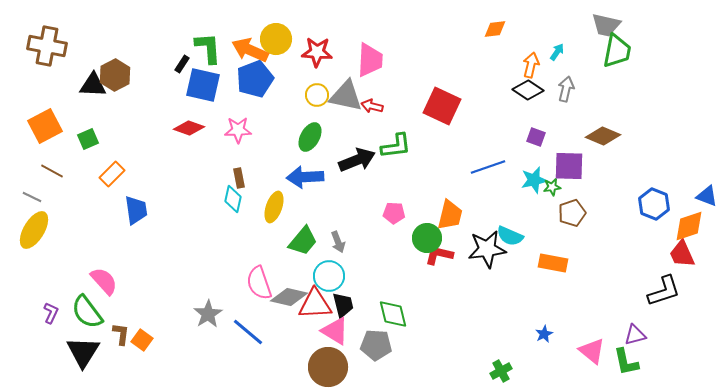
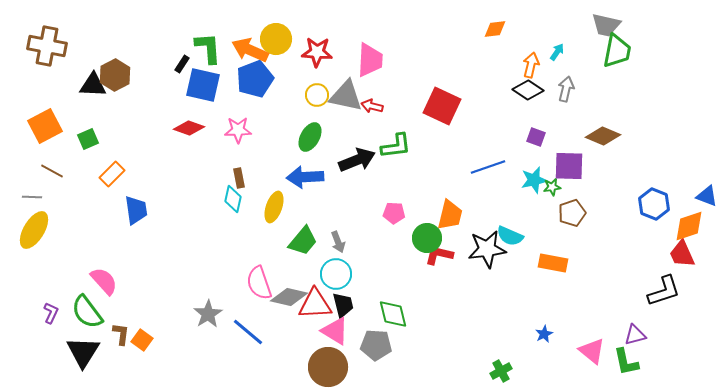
gray line at (32, 197): rotated 24 degrees counterclockwise
cyan circle at (329, 276): moved 7 px right, 2 px up
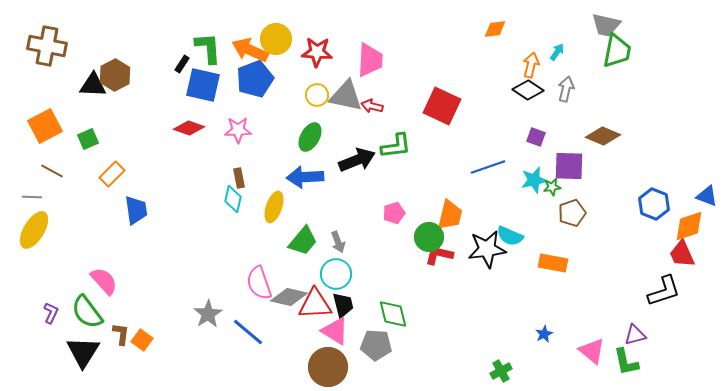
pink pentagon at (394, 213): rotated 20 degrees counterclockwise
green circle at (427, 238): moved 2 px right, 1 px up
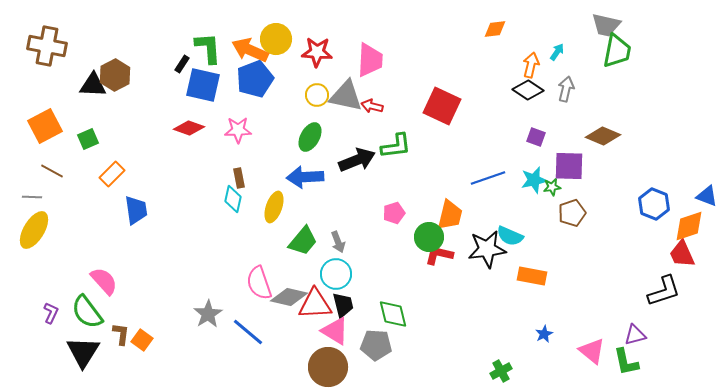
blue line at (488, 167): moved 11 px down
orange rectangle at (553, 263): moved 21 px left, 13 px down
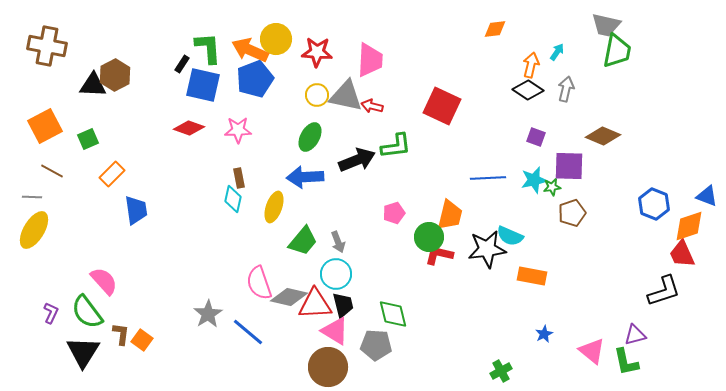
blue line at (488, 178): rotated 16 degrees clockwise
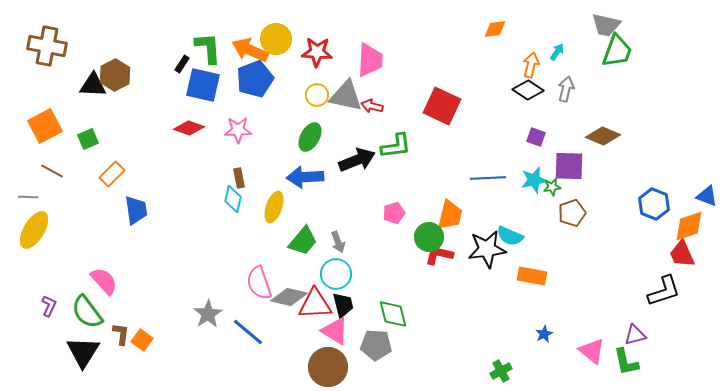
green trapezoid at (617, 51): rotated 9 degrees clockwise
gray line at (32, 197): moved 4 px left
purple L-shape at (51, 313): moved 2 px left, 7 px up
